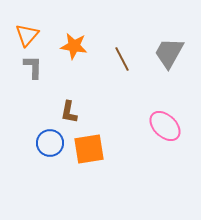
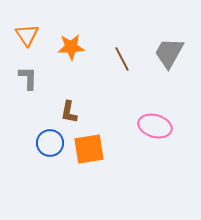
orange triangle: rotated 15 degrees counterclockwise
orange star: moved 3 px left, 1 px down; rotated 12 degrees counterclockwise
gray L-shape: moved 5 px left, 11 px down
pink ellipse: moved 10 px left; rotated 28 degrees counterclockwise
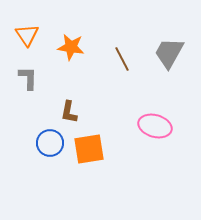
orange star: rotated 12 degrees clockwise
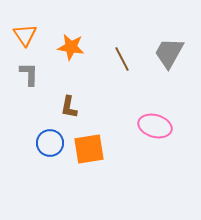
orange triangle: moved 2 px left
gray L-shape: moved 1 px right, 4 px up
brown L-shape: moved 5 px up
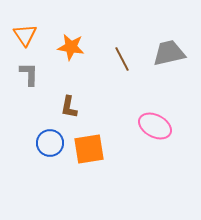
gray trapezoid: rotated 48 degrees clockwise
pink ellipse: rotated 12 degrees clockwise
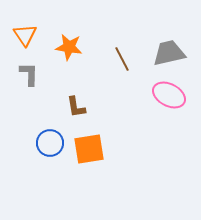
orange star: moved 2 px left
brown L-shape: moved 7 px right; rotated 20 degrees counterclockwise
pink ellipse: moved 14 px right, 31 px up
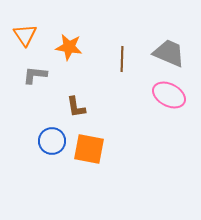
gray trapezoid: rotated 36 degrees clockwise
brown line: rotated 30 degrees clockwise
gray L-shape: moved 6 px right, 1 px down; rotated 85 degrees counterclockwise
blue circle: moved 2 px right, 2 px up
orange square: rotated 20 degrees clockwise
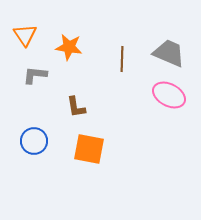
blue circle: moved 18 px left
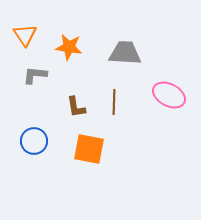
gray trapezoid: moved 44 px left; rotated 20 degrees counterclockwise
brown line: moved 8 px left, 43 px down
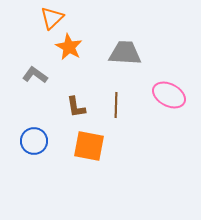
orange triangle: moved 27 px right, 17 px up; rotated 20 degrees clockwise
orange star: rotated 20 degrees clockwise
gray L-shape: rotated 30 degrees clockwise
brown line: moved 2 px right, 3 px down
orange square: moved 3 px up
